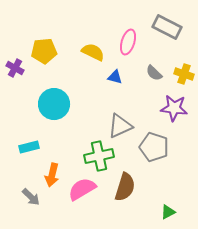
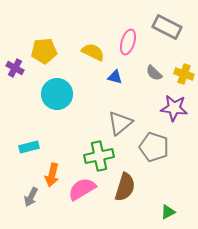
cyan circle: moved 3 px right, 10 px up
gray triangle: moved 3 px up; rotated 16 degrees counterclockwise
gray arrow: rotated 72 degrees clockwise
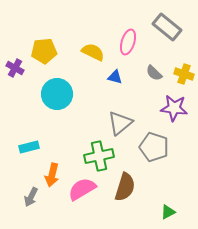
gray rectangle: rotated 12 degrees clockwise
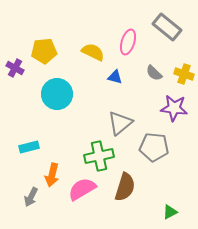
gray pentagon: rotated 12 degrees counterclockwise
green triangle: moved 2 px right
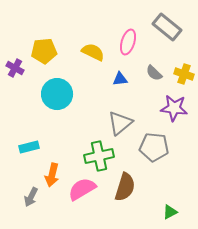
blue triangle: moved 5 px right, 2 px down; rotated 21 degrees counterclockwise
